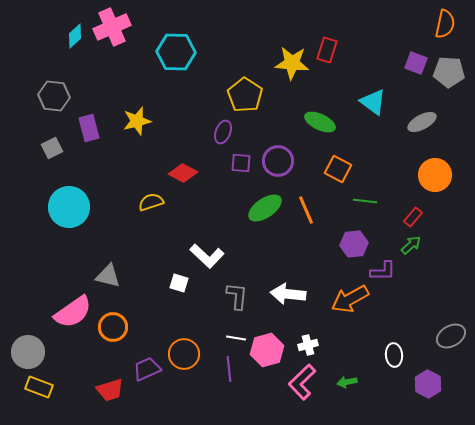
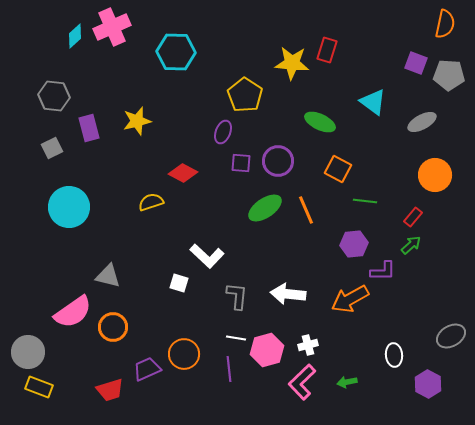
gray pentagon at (449, 72): moved 3 px down
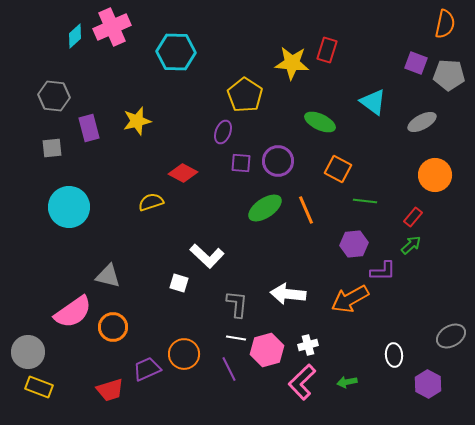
gray square at (52, 148): rotated 20 degrees clockwise
gray L-shape at (237, 296): moved 8 px down
purple line at (229, 369): rotated 20 degrees counterclockwise
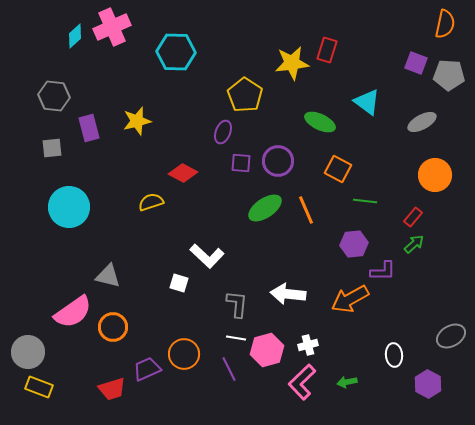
yellow star at (292, 63): rotated 12 degrees counterclockwise
cyan triangle at (373, 102): moved 6 px left
green arrow at (411, 245): moved 3 px right, 1 px up
red trapezoid at (110, 390): moved 2 px right, 1 px up
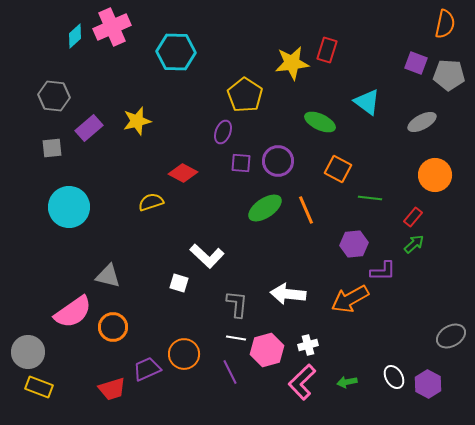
purple rectangle at (89, 128): rotated 64 degrees clockwise
green line at (365, 201): moved 5 px right, 3 px up
white ellipse at (394, 355): moved 22 px down; rotated 25 degrees counterclockwise
purple line at (229, 369): moved 1 px right, 3 px down
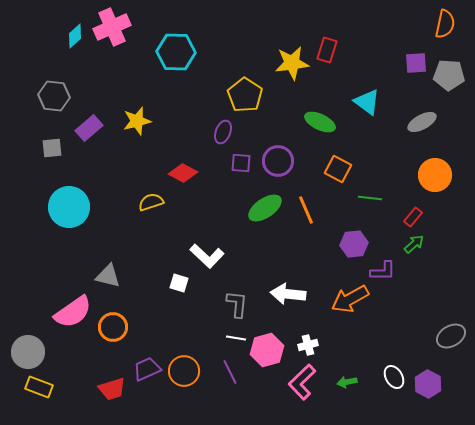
purple square at (416, 63): rotated 25 degrees counterclockwise
orange circle at (184, 354): moved 17 px down
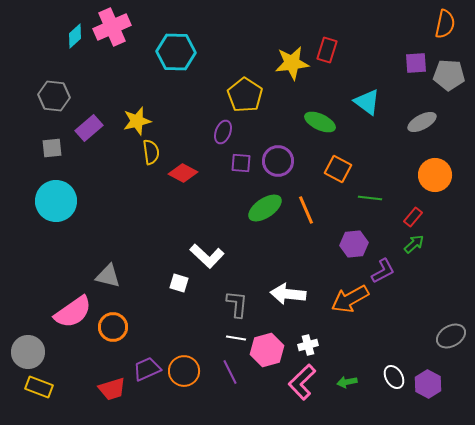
yellow semicircle at (151, 202): moved 50 px up; rotated 100 degrees clockwise
cyan circle at (69, 207): moved 13 px left, 6 px up
purple L-shape at (383, 271): rotated 28 degrees counterclockwise
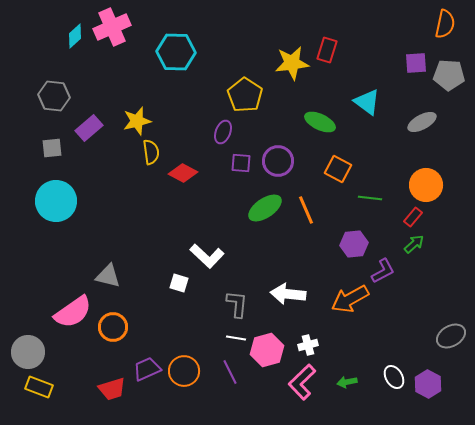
orange circle at (435, 175): moved 9 px left, 10 px down
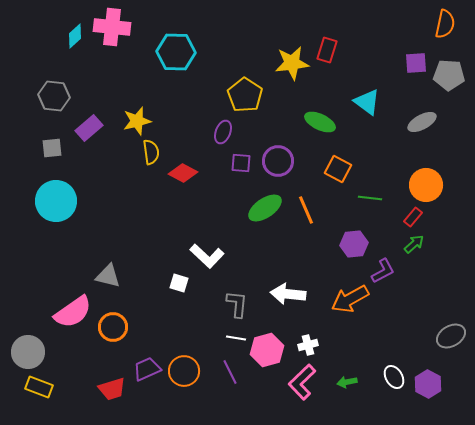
pink cross at (112, 27): rotated 30 degrees clockwise
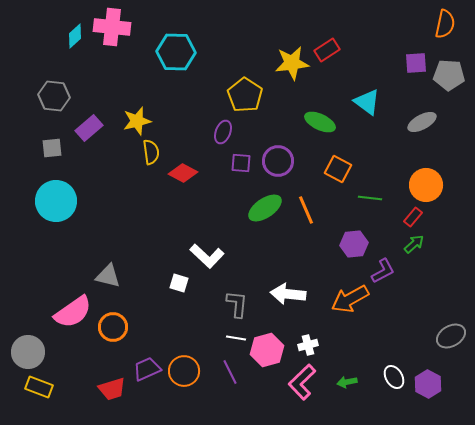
red rectangle at (327, 50): rotated 40 degrees clockwise
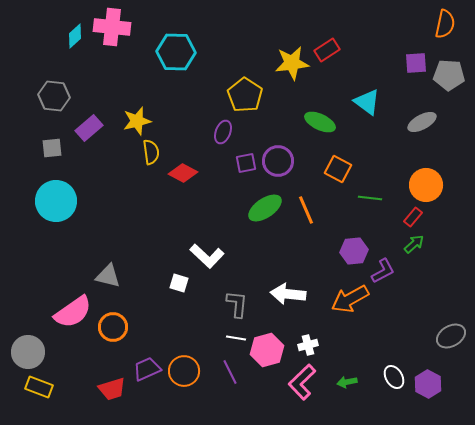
purple square at (241, 163): moved 5 px right; rotated 15 degrees counterclockwise
purple hexagon at (354, 244): moved 7 px down
